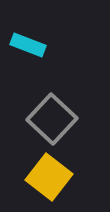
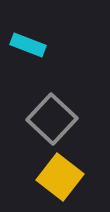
yellow square: moved 11 px right
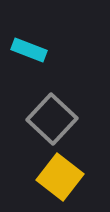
cyan rectangle: moved 1 px right, 5 px down
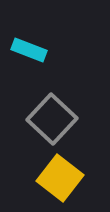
yellow square: moved 1 px down
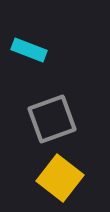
gray square: rotated 27 degrees clockwise
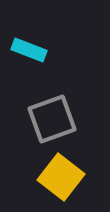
yellow square: moved 1 px right, 1 px up
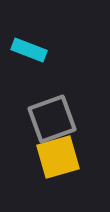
yellow square: moved 3 px left, 20 px up; rotated 36 degrees clockwise
